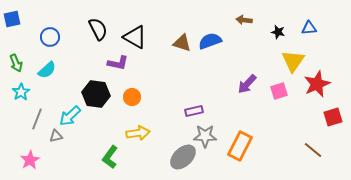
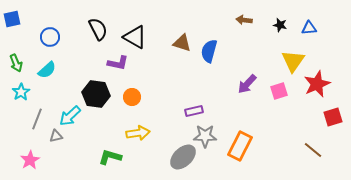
black star: moved 2 px right, 7 px up
blue semicircle: moved 1 px left, 10 px down; rotated 55 degrees counterclockwise
green L-shape: rotated 70 degrees clockwise
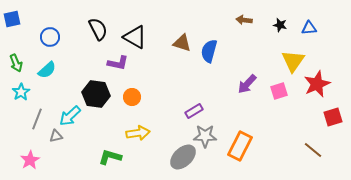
purple rectangle: rotated 18 degrees counterclockwise
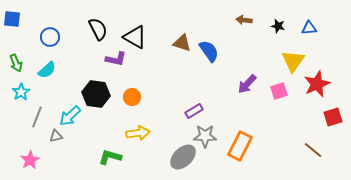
blue square: rotated 18 degrees clockwise
black star: moved 2 px left, 1 px down
blue semicircle: rotated 130 degrees clockwise
purple L-shape: moved 2 px left, 4 px up
gray line: moved 2 px up
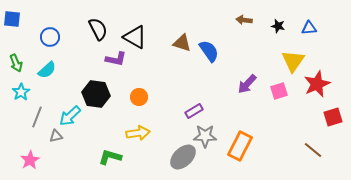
orange circle: moved 7 px right
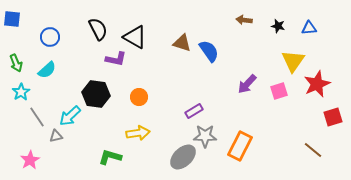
gray line: rotated 55 degrees counterclockwise
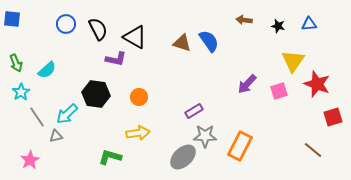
blue triangle: moved 4 px up
blue circle: moved 16 px right, 13 px up
blue semicircle: moved 10 px up
red star: rotated 28 degrees counterclockwise
cyan arrow: moved 3 px left, 2 px up
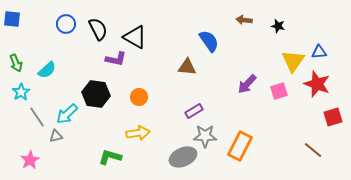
blue triangle: moved 10 px right, 28 px down
brown triangle: moved 5 px right, 24 px down; rotated 12 degrees counterclockwise
gray ellipse: rotated 20 degrees clockwise
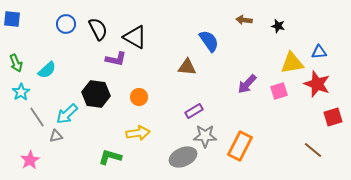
yellow triangle: moved 1 px left, 2 px down; rotated 45 degrees clockwise
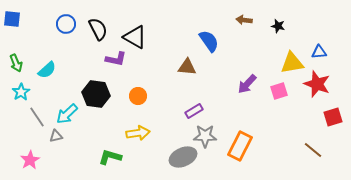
orange circle: moved 1 px left, 1 px up
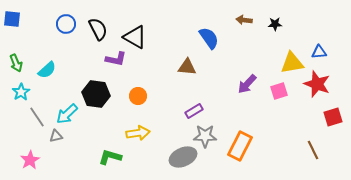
black star: moved 3 px left, 2 px up; rotated 16 degrees counterclockwise
blue semicircle: moved 3 px up
brown line: rotated 24 degrees clockwise
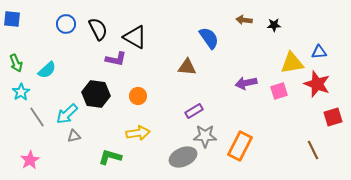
black star: moved 1 px left, 1 px down
purple arrow: moved 1 px left, 1 px up; rotated 35 degrees clockwise
gray triangle: moved 18 px right
